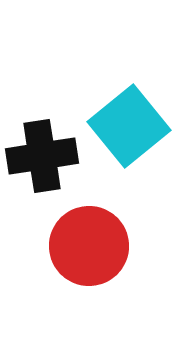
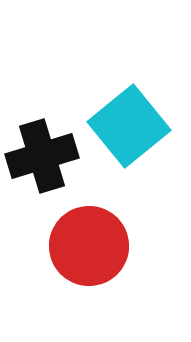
black cross: rotated 8 degrees counterclockwise
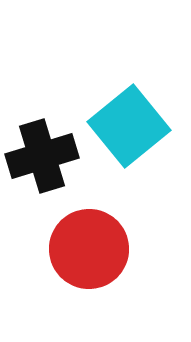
red circle: moved 3 px down
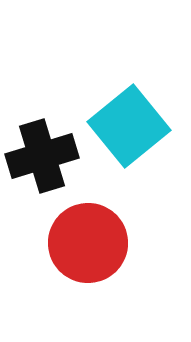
red circle: moved 1 px left, 6 px up
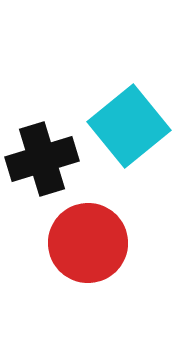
black cross: moved 3 px down
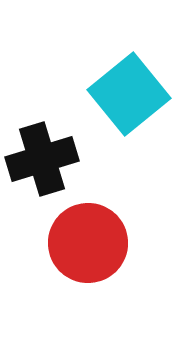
cyan square: moved 32 px up
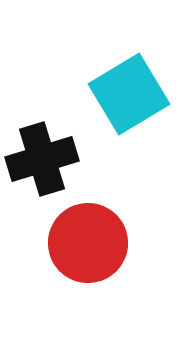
cyan square: rotated 8 degrees clockwise
